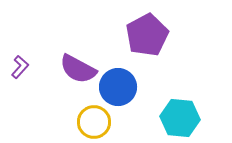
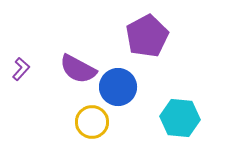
purple pentagon: moved 1 px down
purple L-shape: moved 1 px right, 2 px down
yellow circle: moved 2 px left
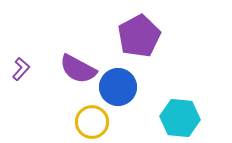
purple pentagon: moved 8 px left
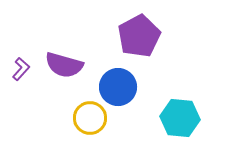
purple semicircle: moved 14 px left, 4 px up; rotated 12 degrees counterclockwise
yellow circle: moved 2 px left, 4 px up
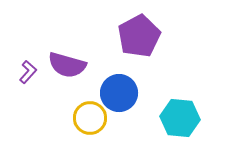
purple semicircle: moved 3 px right
purple L-shape: moved 7 px right, 3 px down
blue circle: moved 1 px right, 6 px down
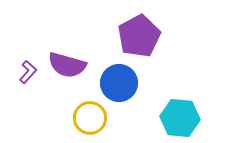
blue circle: moved 10 px up
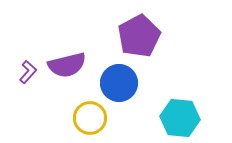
purple semicircle: rotated 30 degrees counterclockwise
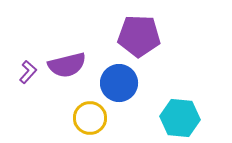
purple pentagon: rotated 30 degrees clockwise
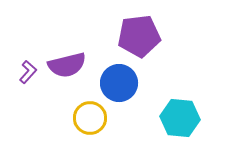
purple pentagon: rotated 9 degrees counterclockwise
